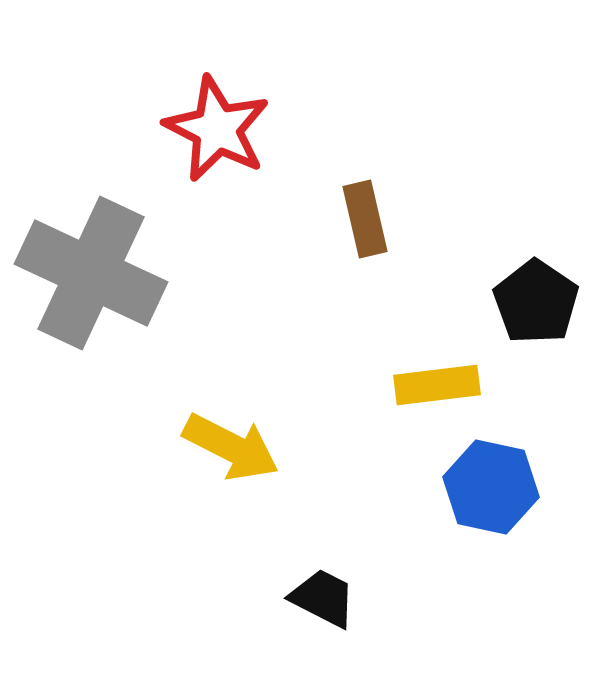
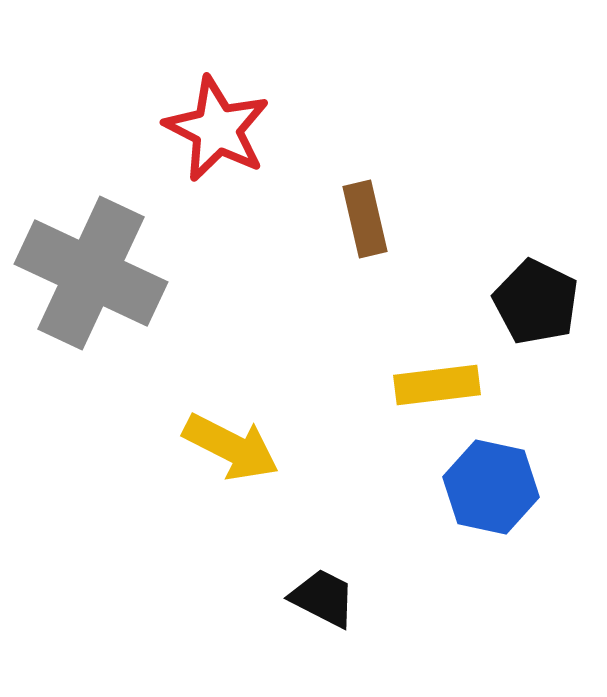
black pentagon: rotated 8 degrees counterclockwise
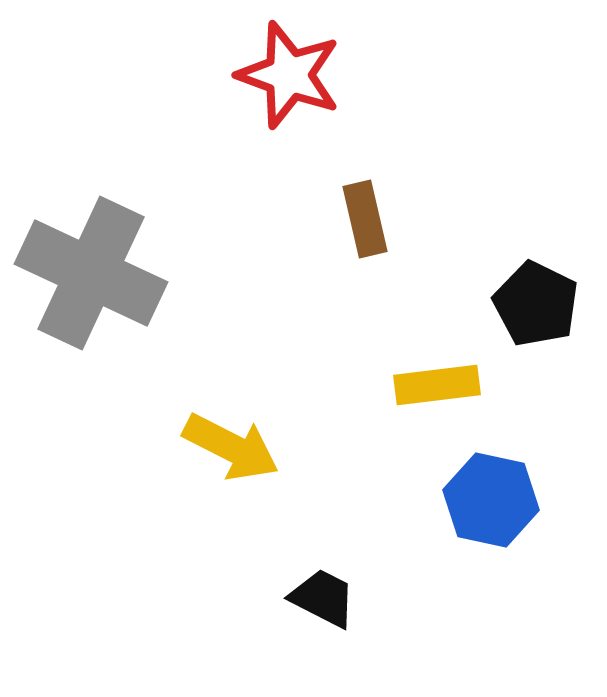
red star: moved 72 px right, 54 px up; rotated 7 degrees counterclockwise
black pentagon: moved 2 px down
blue hexagon: moved 13 px down
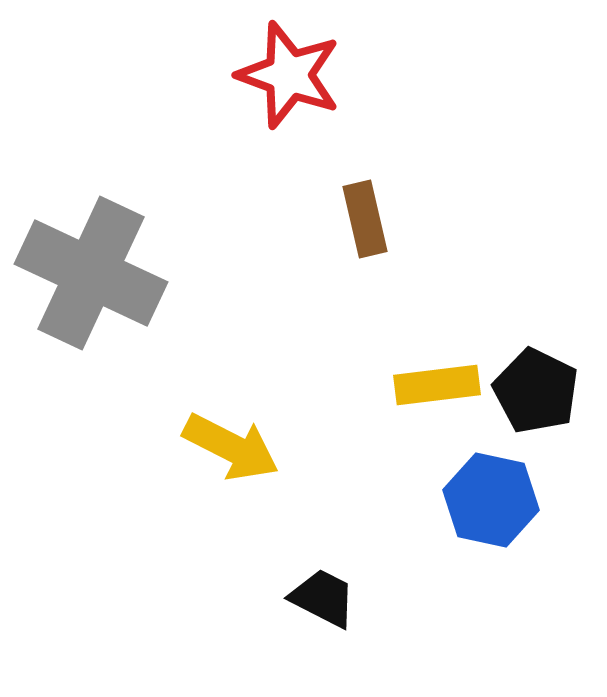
black pentagon: moved 87 px down
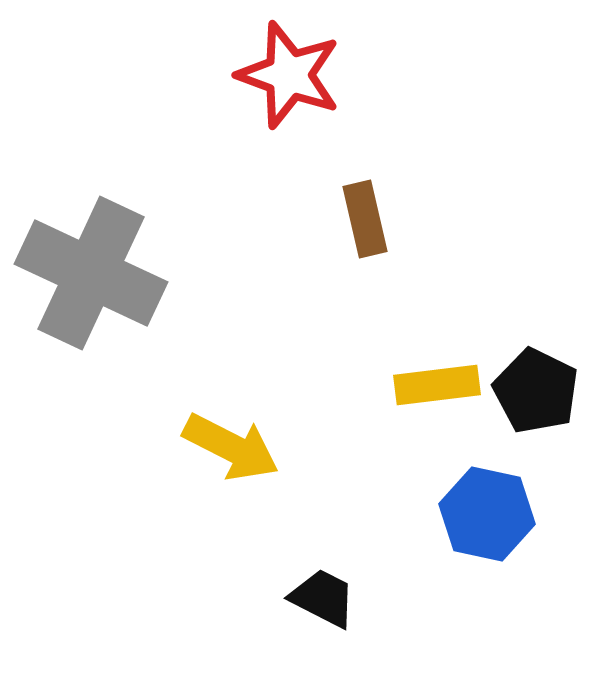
blue hexagon: moved 4 px left, 14 px down
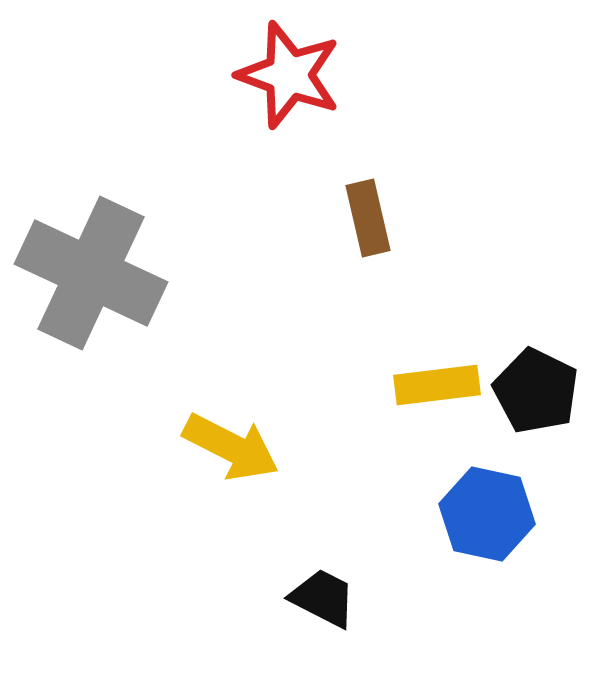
brown rectangle: moved 3 px right, 1 px up
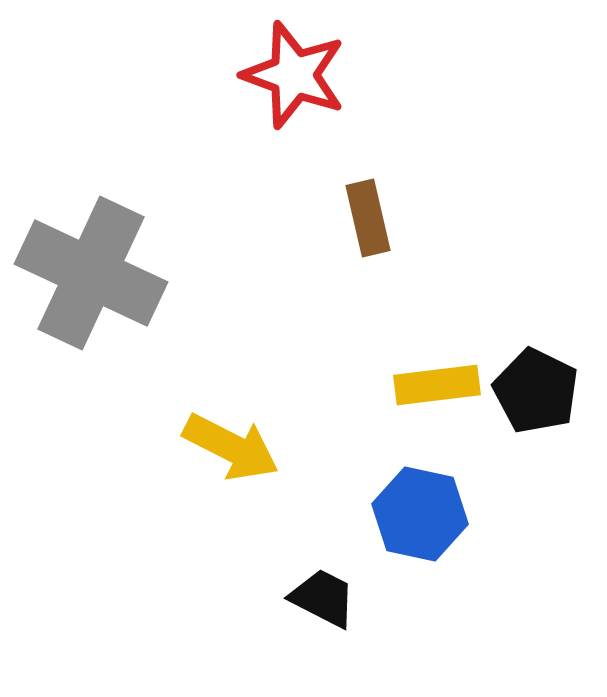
red star: moved 5 px right
blue hexagon: moved 67 px left
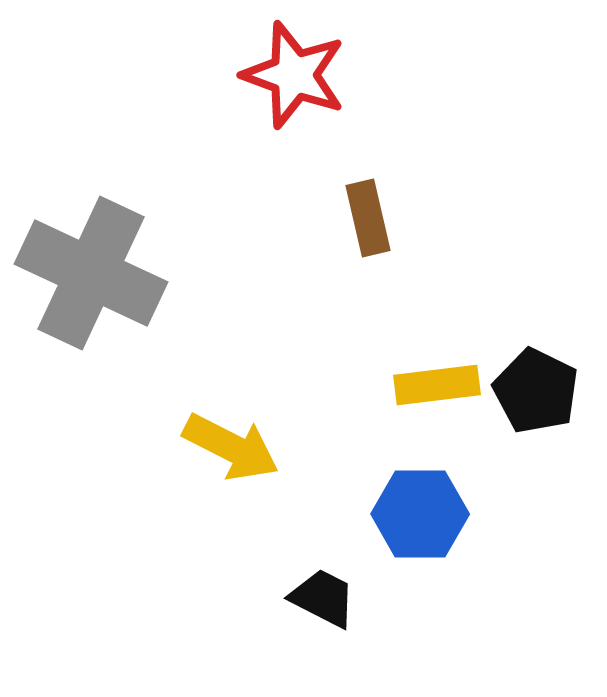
blue hexagon: rotated 12 degrees counterclockwise
